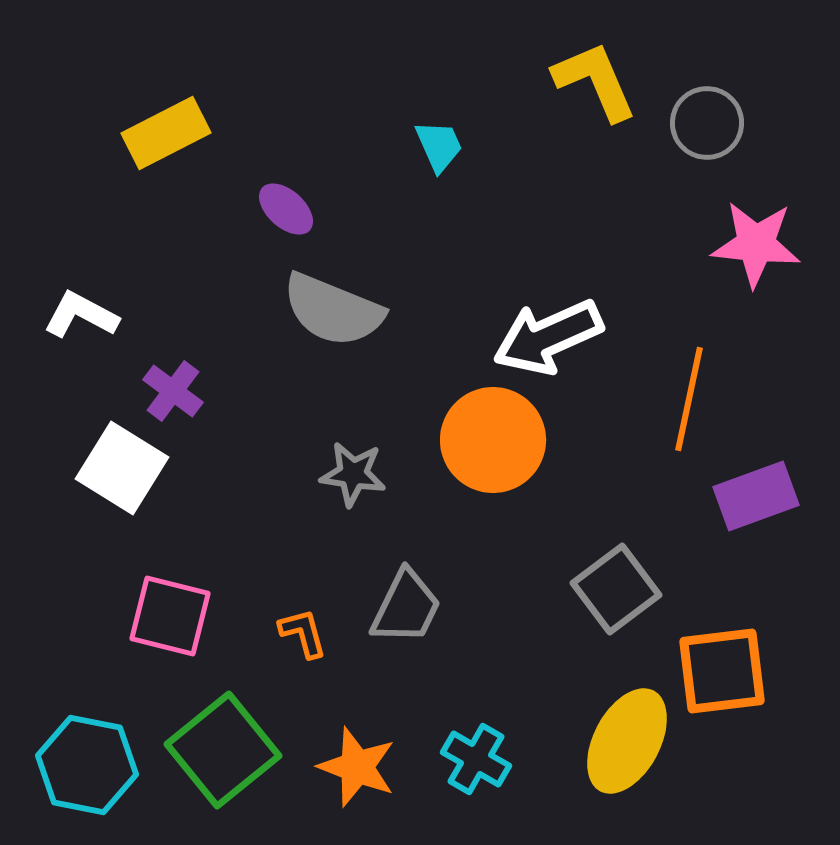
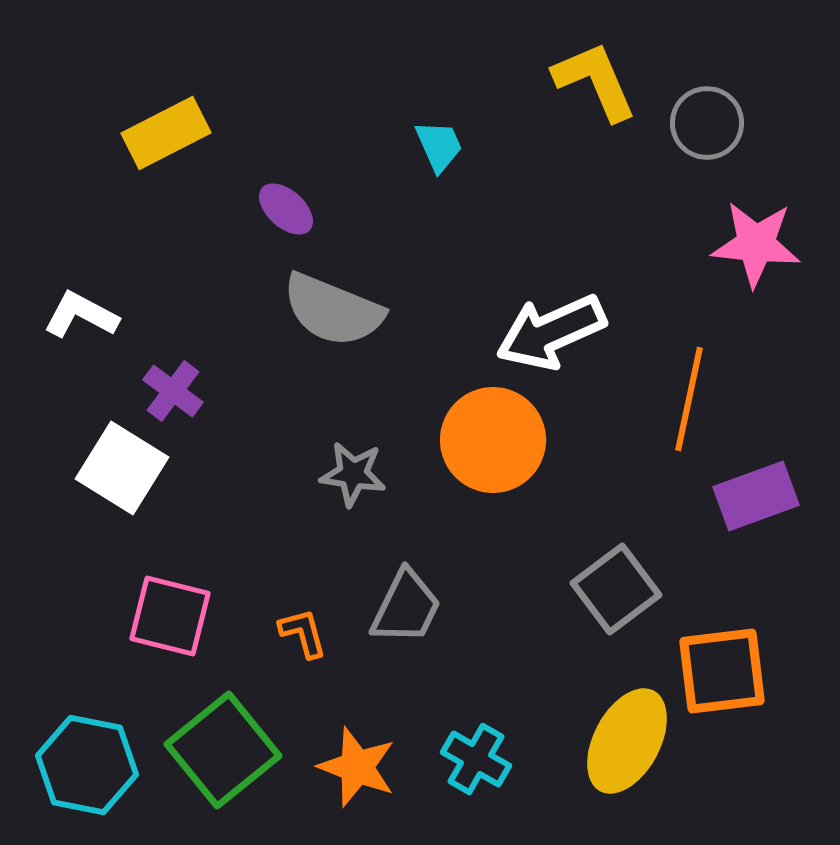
white arrow: moved 3 px right, 5 px up
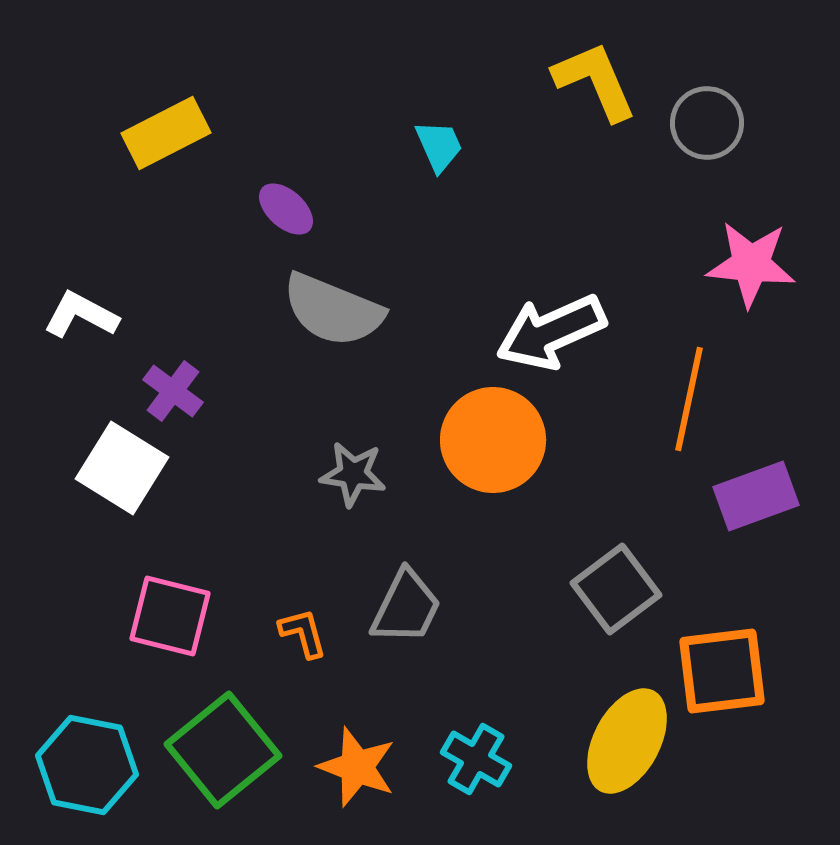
pink star: moved 5 px left, 20 px down
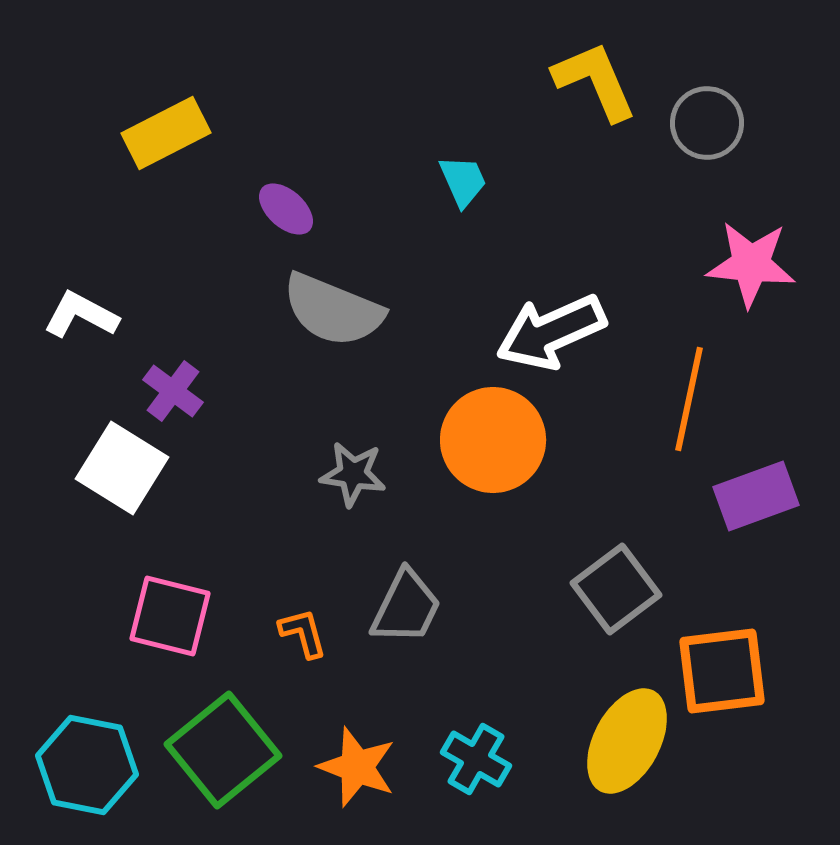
cyan trapezoid: moved 24 px right, 35 px down
